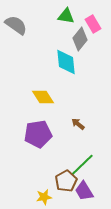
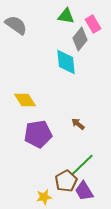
yellow diamond: moved 18 px left, 3 px down
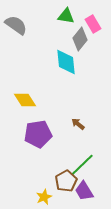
yellow star: rotated 14 degrees counterclockwise
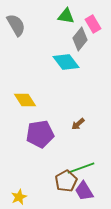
gray semicircle: rotated 25 degrees clockwise
cyan diamond: rotated 32 degrees counterclockwise
brown arrow: rotated 80 degrees counterclockwise
purple pentagon: moved 2 px right
green line: moved 1 px left, 3 px down; rotated 24 degrees clockwise
yellow star: moved 25 px left
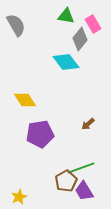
brown arrow: moved 10 px right
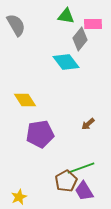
pink rectangle: rotated 60 degrees counterclockwise
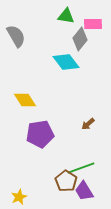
gray semicircle: moved 11 px down
brown pentagon: rotated 10 degrees counterclockwise
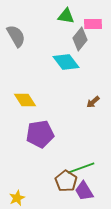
brown arrow: moved 5 px right, 22 px up
yellow star: moved 2 px left, 1 px down
